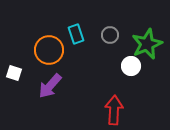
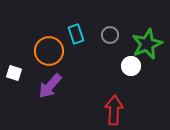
orange circle: moved 1 px down
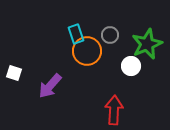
orange circle: moved 38 px right
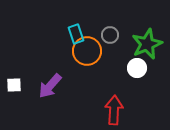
white circle: moved 6 px right, 2 px down
white square: moved 12 px down; rotated 21 degrees counterclockwise
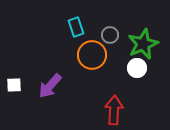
cyan rectangle: moved 7 px up
green star: moved 4 px left
orange circle: moved 5 px right, 4 px down
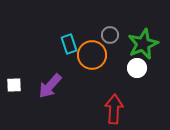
cyan rectangle: moved 7 px left, 17 px down
red arrow: moved 1 px up
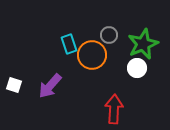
gray circle: moved 1 px left
white square: rotated 21 degrees clockwise
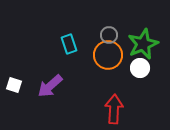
orange circle: moved 16 px right
white circle: moved 3 px right
purple arrow: rotated 8 degrees clockwise
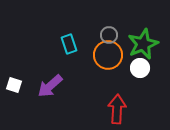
red arrow: moved 3 px right
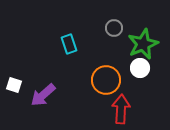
gray circle: moved 5 px right, 7 px up
orange circle: moved 2 px left, 25 px down
purple arrow: moved 7 px left, 9 px down
red arrow: moved 4 px right
